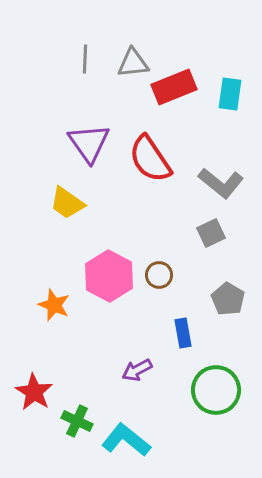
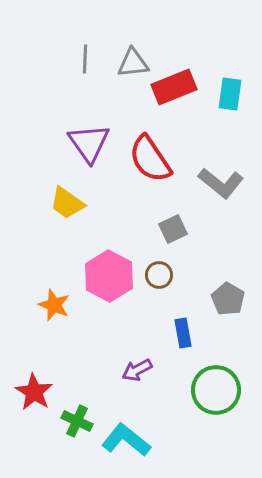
gray square: moved 38 px left, 4 px up
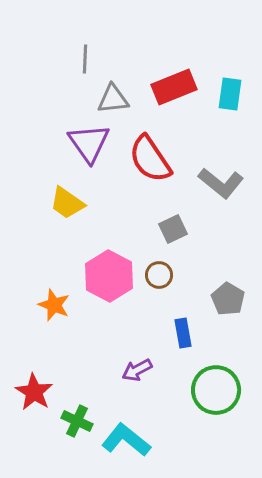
gray triangle: moved 20 px left, 36 px down
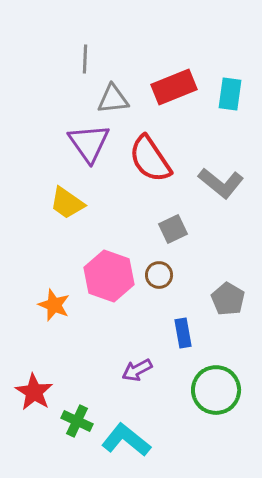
pink hexagon: rotated 9 degrees counterclockwise
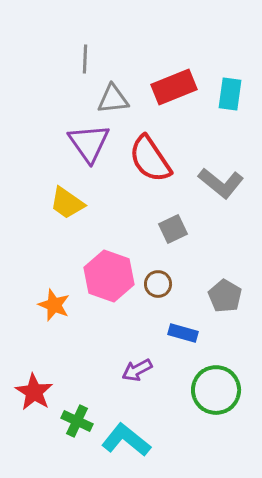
brown circle: moved 1 px left, 9 px down
gray pentagon: moved 3 px left, 3 px up
blue rectangle: rotated 64 degrees counterclockwise
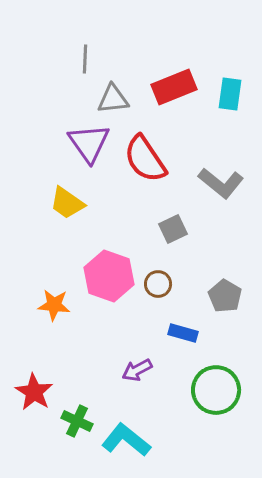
red semicircle: moved 5 px left
orange star: rotated 16 degrees counterclockwise
